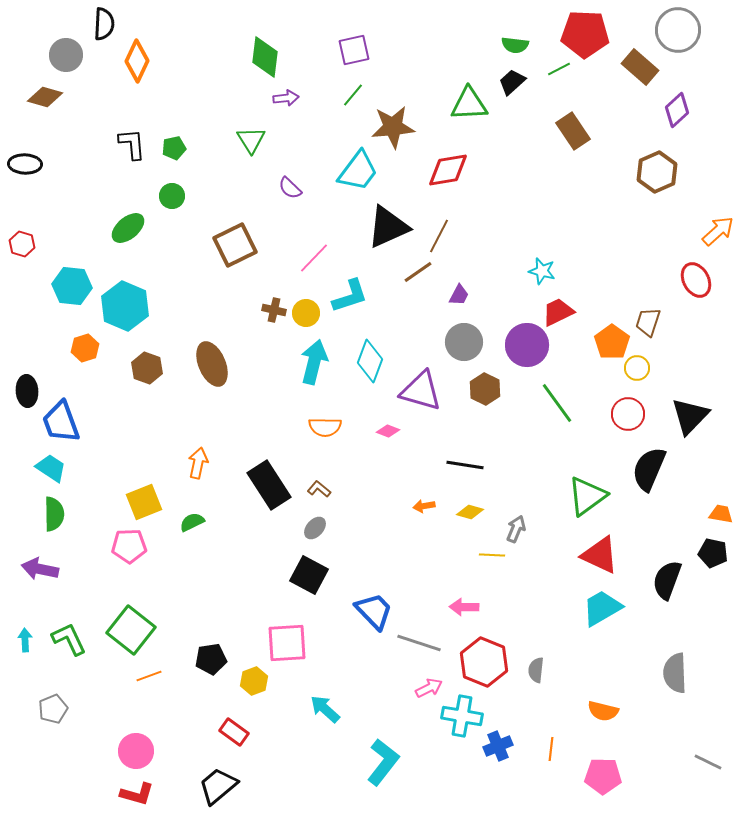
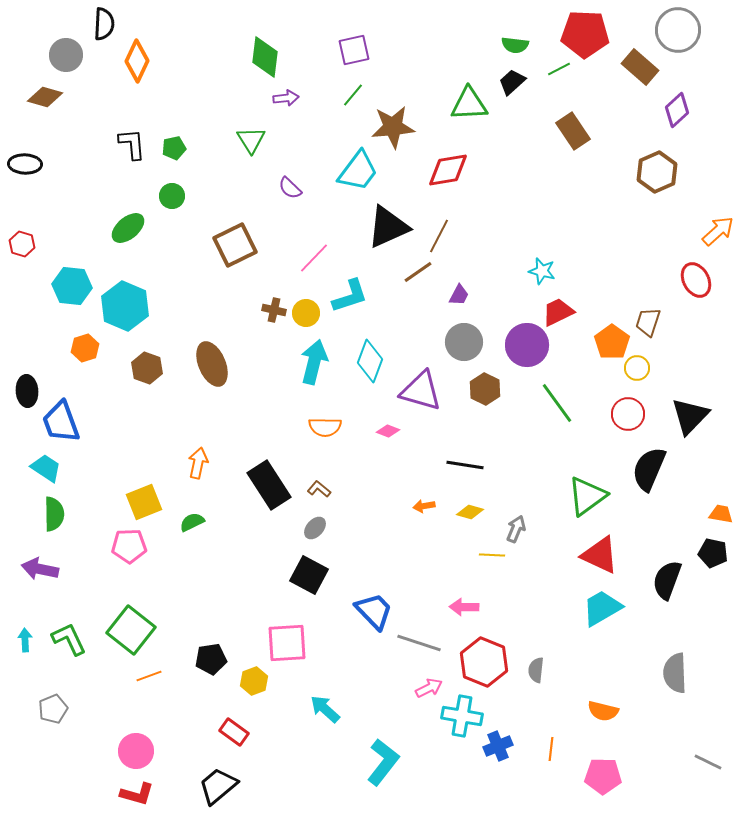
cyan trapezoid at (51, 468): moved 5 px left
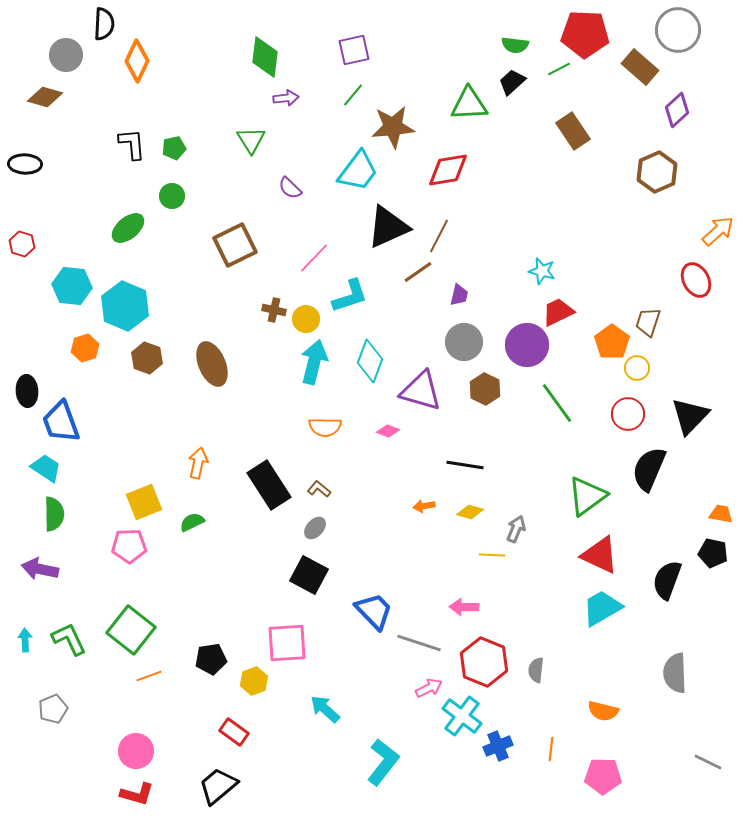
purple trapezoid at (459, 295): rotated 15 degrees counterclockwise
yellow circle at (306, 313): moved 6 px down
brown hexagon at (147, 368): moved 10 px up
cyan cross at (462, 716): rotated 27 degrees clockwise
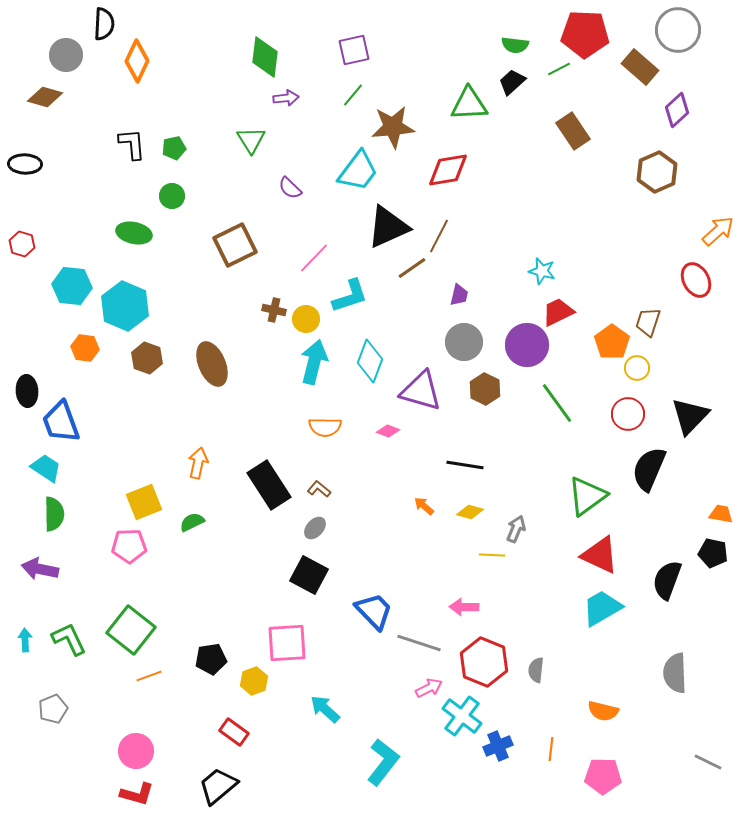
green ellipse at (128, 228): moved 6 px right, 5 px down; rotated 52 degrees clockwise
brown line at (418, 272): moved 6 px left, 4 px up
orange hexagon at (85, 348): rotated 24 degrees clockwise
orange arrow at (424, 506): rotated 50 degrees clockwise
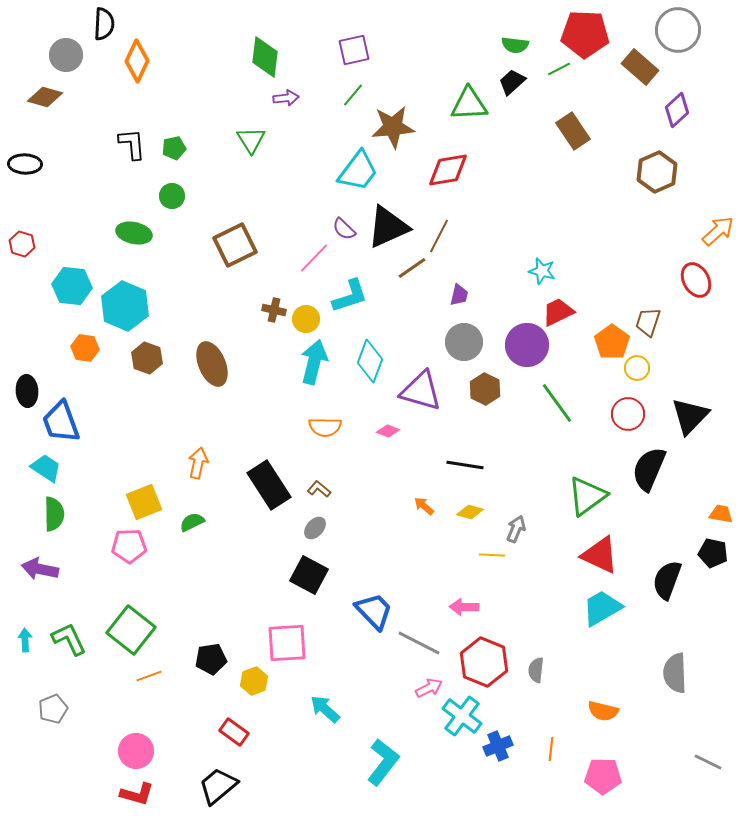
purple semicircle at (290, 188): moved 54 px right, 41 px down
gray line at (419, 643): rotated 9 degrees clockwise
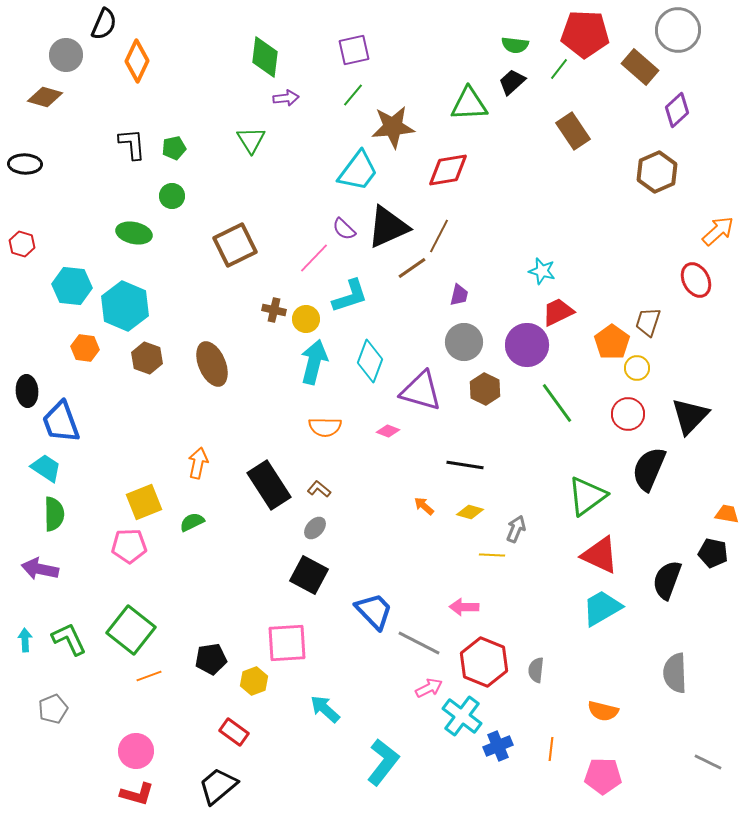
black semicircle at (104, 24): rotated 20 degrees clockwise
green line at (559, 69): rotated 25 degrees counterclockwise
orange trapezoid at (721, 514): moved 6 px right
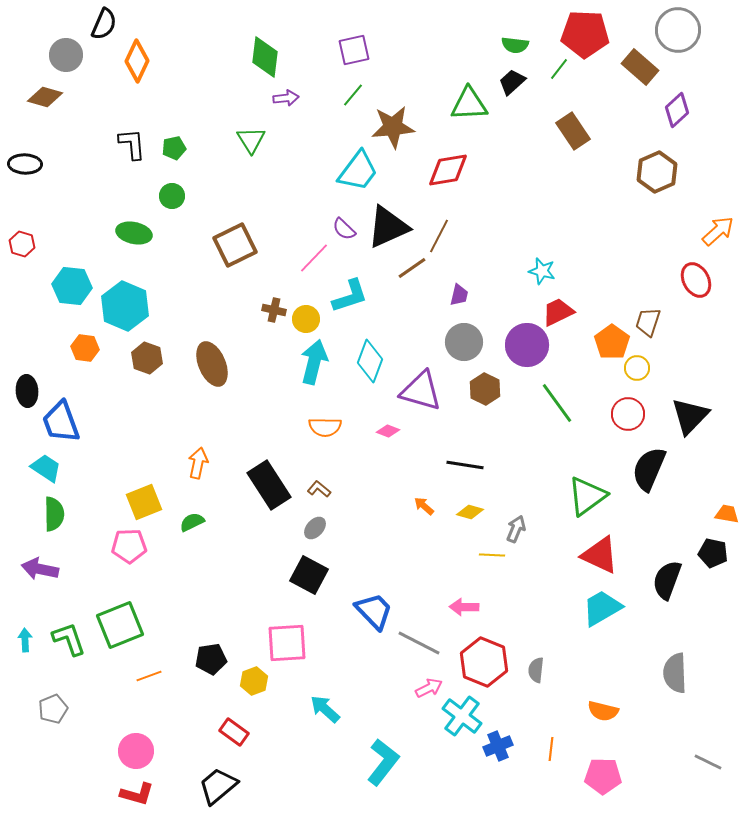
green square at (131, 630): moved 11 px left, 5 px up; rotated 30 degrees clockwise
green L-shape at (69, 639): rotated 6 degrees clockwise
